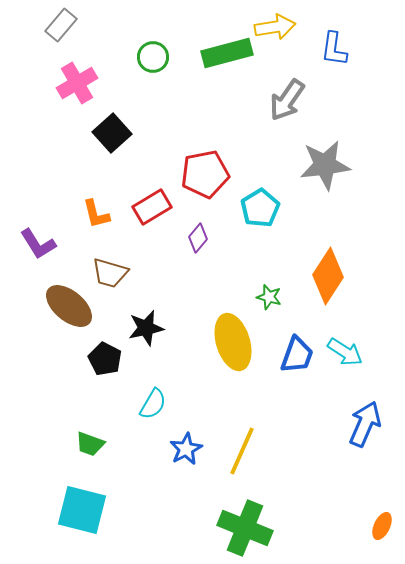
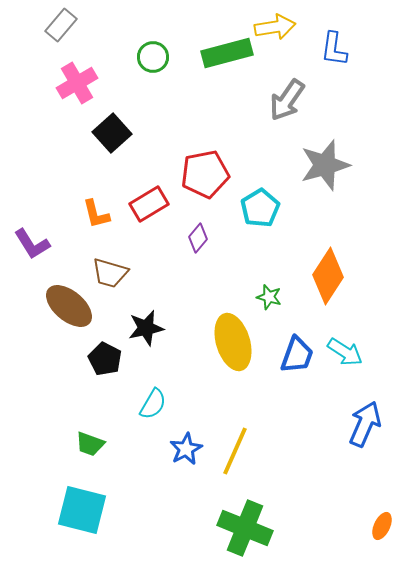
gray star: rotated 9 degrees counterclockwise
red rectangle: moved 3 px left, 3 px up
purple L-shape: moved 6 px left
yellow line: moved 7 px left
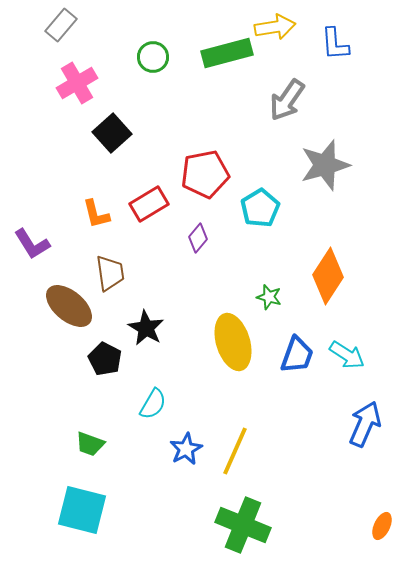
blue L-shape: moved 1 px right, 5 px up; rotated 12 degrees counterclockwise
brown trapezoid: rotated 114 degrees counterclockwise
black star: rotated 30 degrees counterclockwise
cyan arrow: moved 2 px right, 3 px down
green cross: moved 2 px left, 3 px up
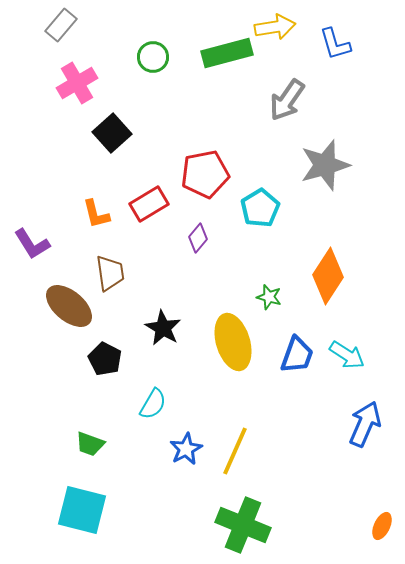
blue L-shape: rotated 12 degrees counterclockwise
black star: moved 17 px right
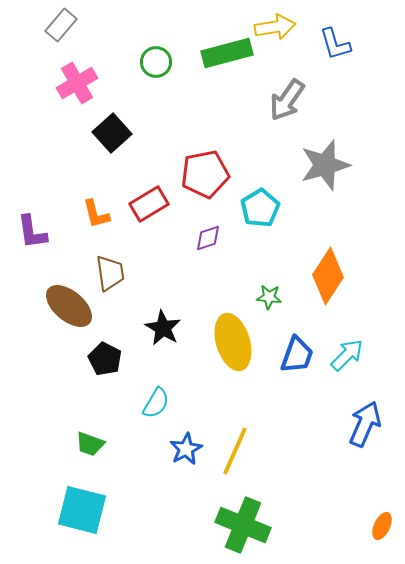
green circle: moved 3 px right, 5 px down
purple diamond: moved 10 px right; rotated 32 degrees clockwise
purple L-shape: moved 12 px up; rotated 24 degrees clockwise
green star: rotated 10 degrees counterclockwise
cyan arrow: rotated 78 degrees counterclockwise
cyan semicircle: moved 3 px right, 1 px up
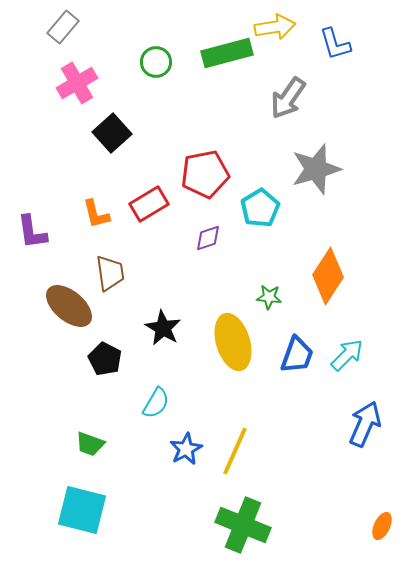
gray rectangle: moved 2 px right, 2 px down
gray arrow: moved 1 px right, 2 px up
gray star: moved 9 px left, 4 px down
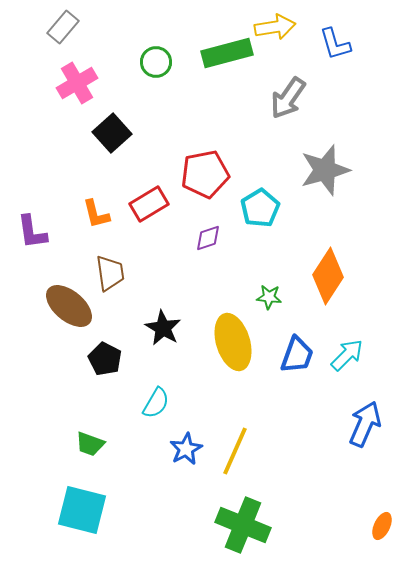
gray star: moved 9 px right, 1 px down
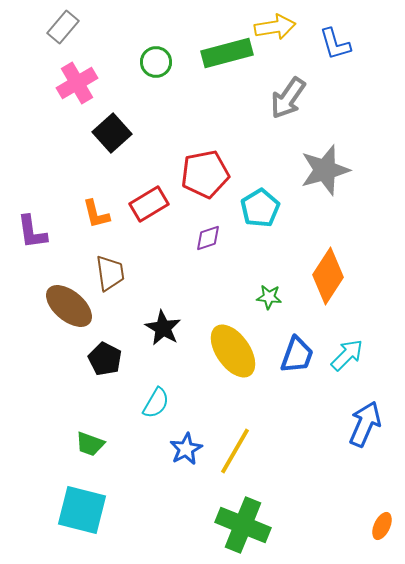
yellow ellipse: moved 9 px down; rotated 18 degrees counterclockwise
yellow line: rotated 6 degrees clockwise
